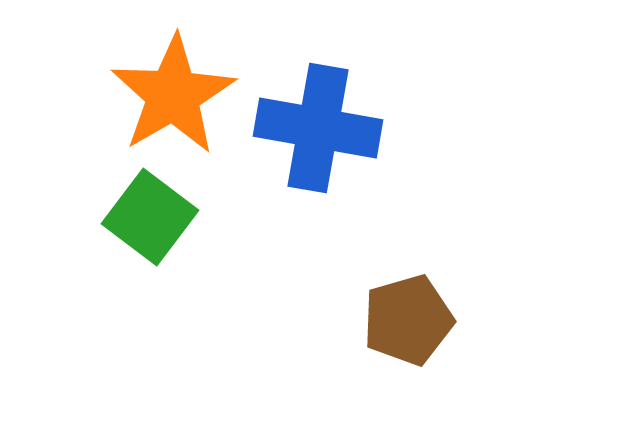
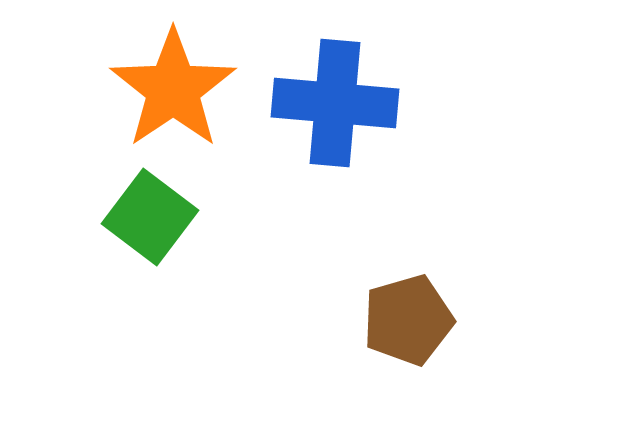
orange star: moved 6 px up; rotated 4 degrees counterclockwise
blue cross: moved 17 px right, 25 px up; rotated 5 degrees counterclockwise
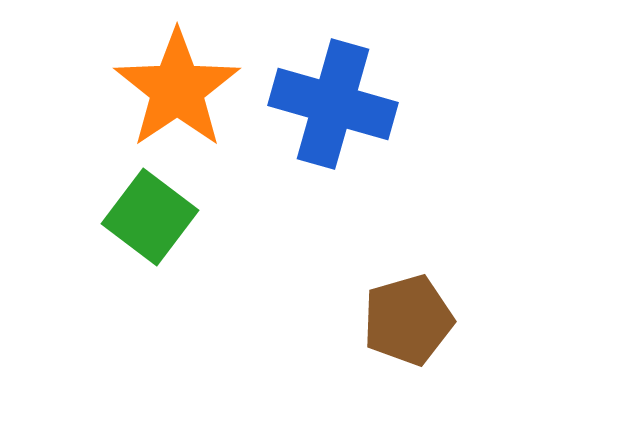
orange star: moved 4 px right
blue cross: moved 2 px left, 1 px down; rotated 11 degrees clockwise
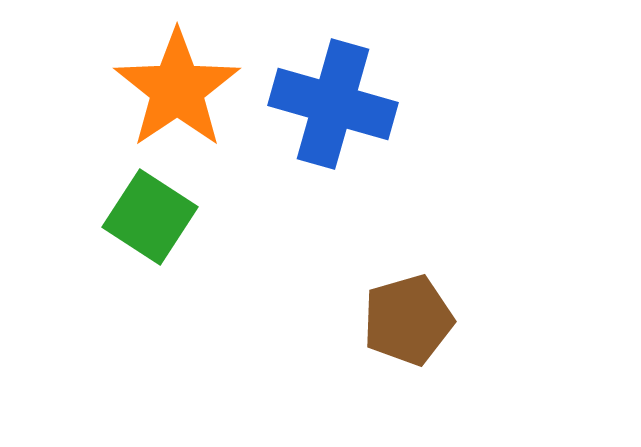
green square: rotated 4 degrees counterclockwise
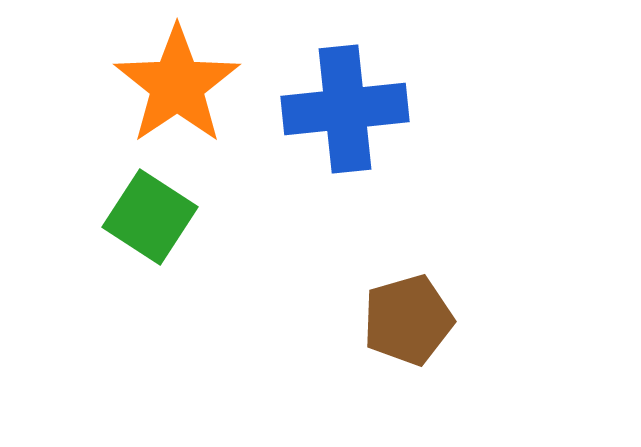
orange star: moved 4 px up
blue cross: moved 12 px right, 5 px down; rotated 22 degrees counterclockwise
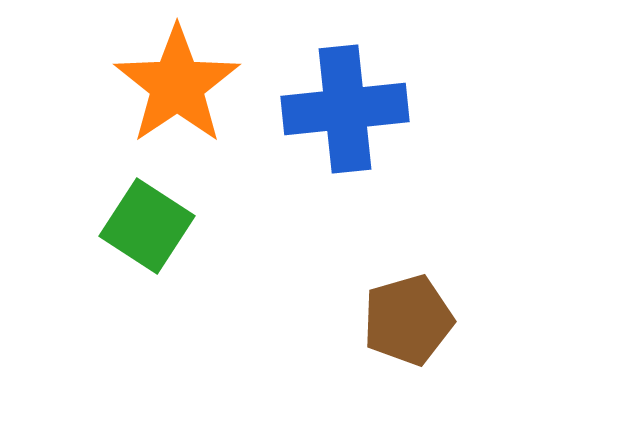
green square: moved 3 px left, 9 px down
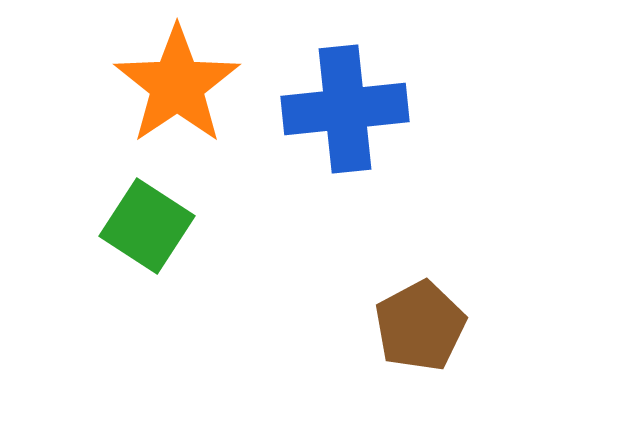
brown pentagon: moved 12 px right, 6 px down; rotated 12 degrees counterclockwise
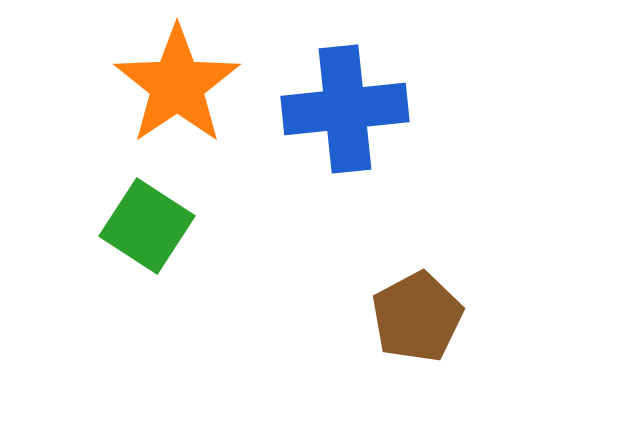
brown pentagon: moved 3 px left, 9 px up
